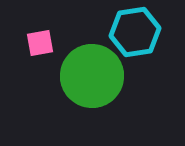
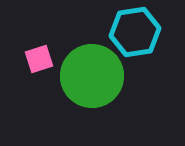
pink square: moved 1 px left, 16 px down; rotated 8 degrees counterclockwise
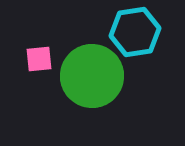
pink square: rotated 12 degrees clockwise
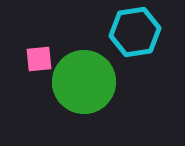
green circle: moved 8 px left, 6 px down
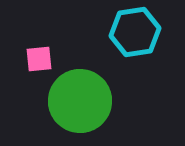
green circle: moved 4 px left, 19 px down
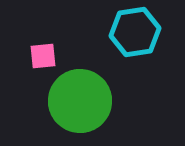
pink square: moved 4 px right, 3 px up
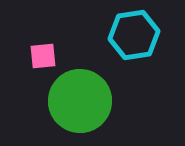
cyan hexagon: moved 1 px left, 3 px down
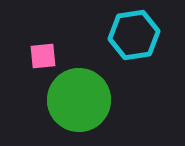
green circle: moved 1 px left, 1 px up
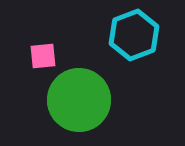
cyan hexagon: rotated 12 degrees counterclockwise
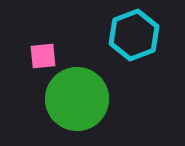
green circle: moved 2 px left, 1 px up
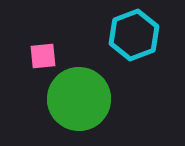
green circle: moved 2 px right
